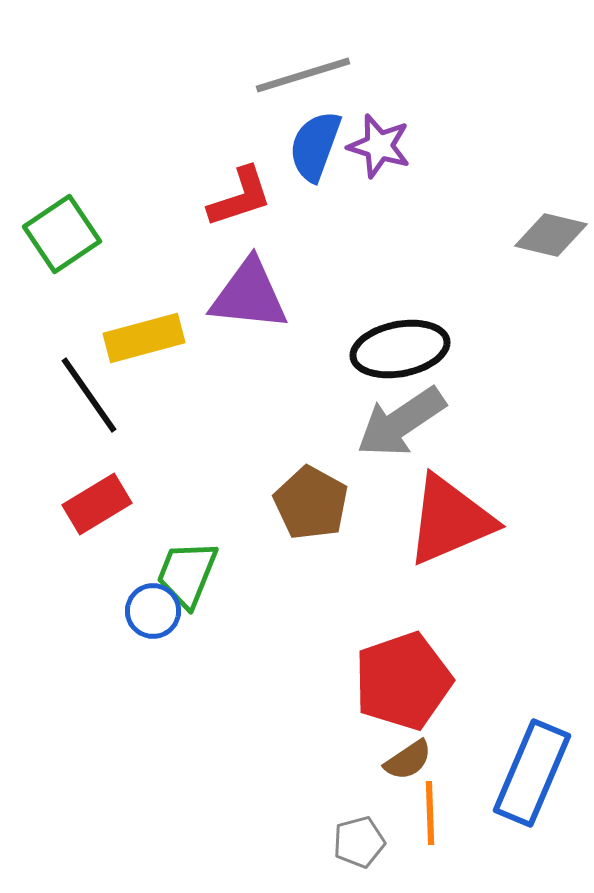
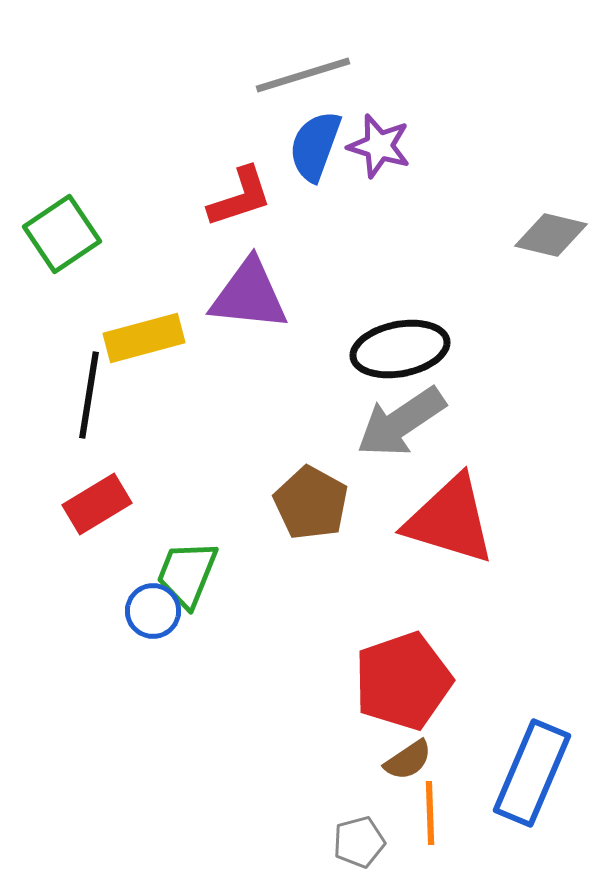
black line: rotated 44 degrees clockwise
red triangle: rotated 40 degrees clockwise
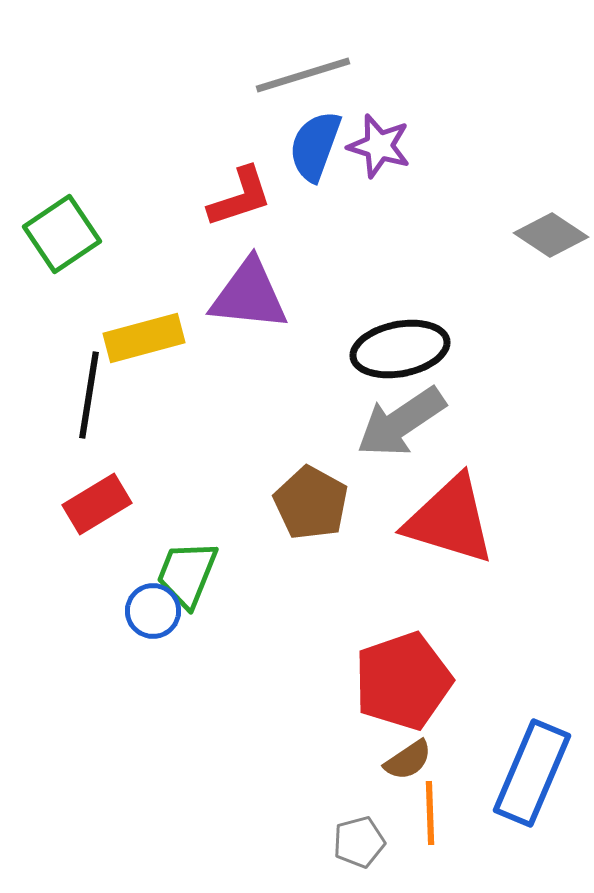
gray diamond: rotated 20 degrees clockwise
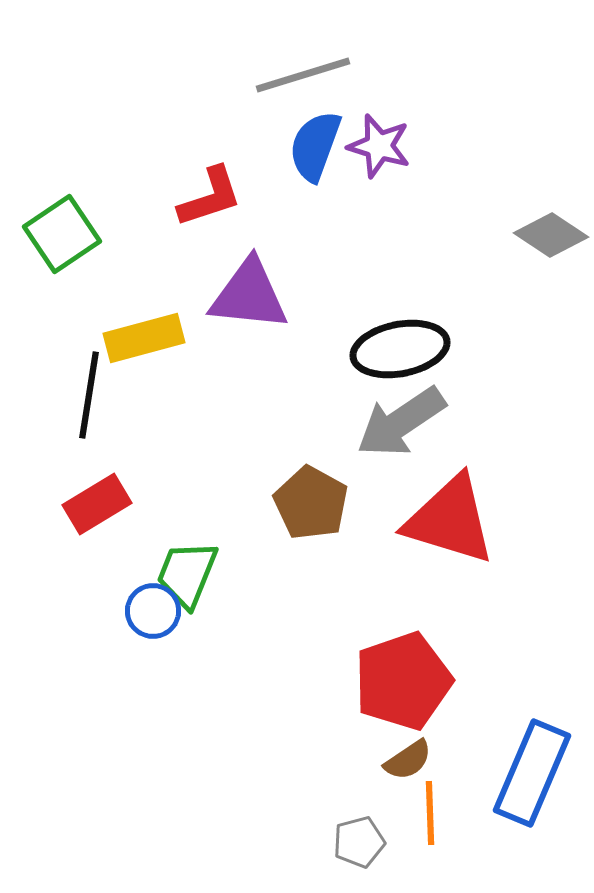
red L-shape: moved 30 px left
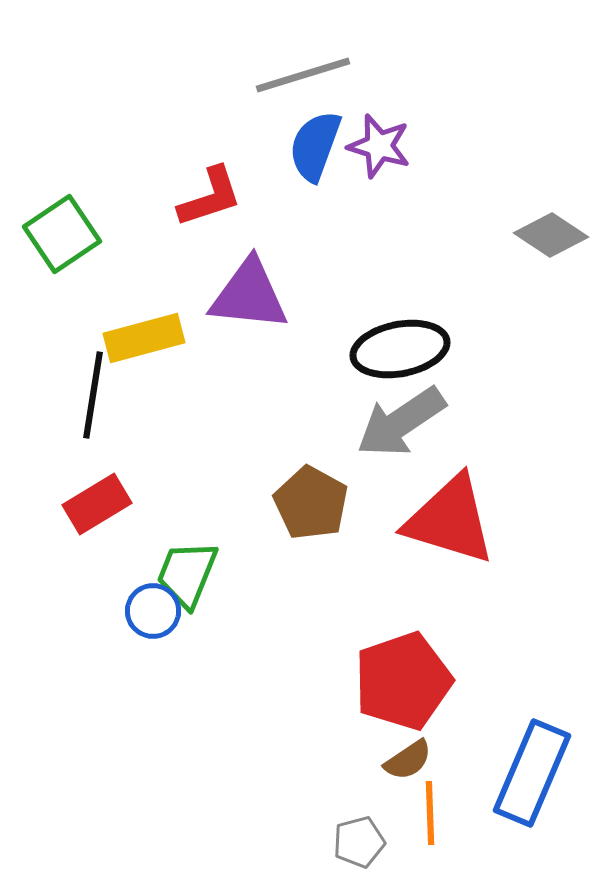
black line: moved 4 px right
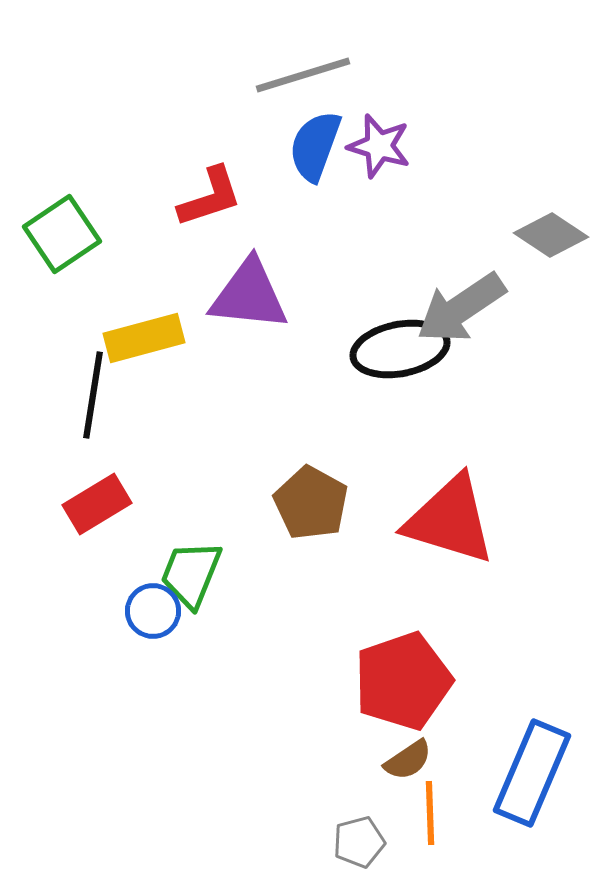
gray arrow: moved 60 px right, 114 px up
green trapezoid: moved 4 px right
